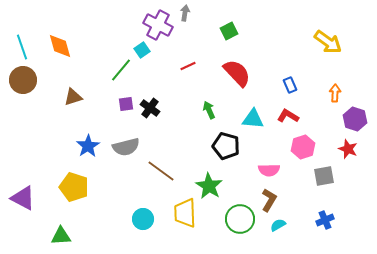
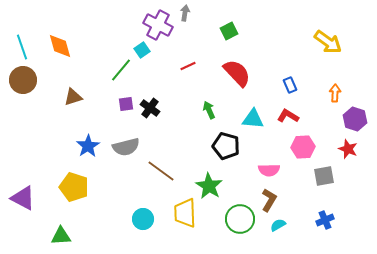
pink hexagon: rotated 15 degrees clockwise
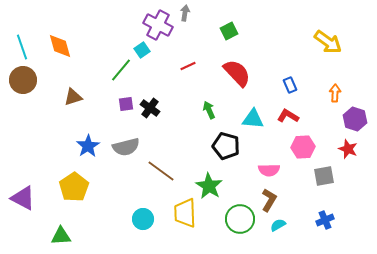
yellow pentagon: rotated 20 degrees clockwise
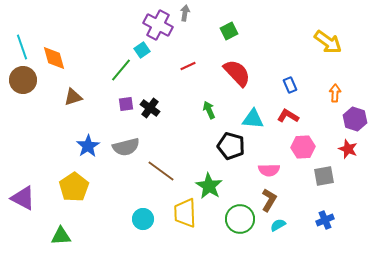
orange diamond: moved 6 px left, 12 px down
black pentagon: moved 5 px right
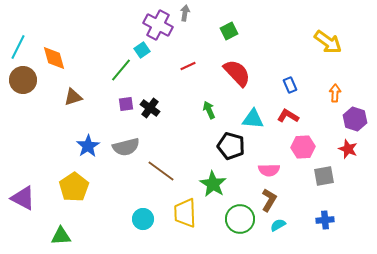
cyan line: moved 4 px left; rotated 45 degrees clockwise
green star: moved 4 px right, 2 px up
blue cross: rotated 18 degrees clockwise
